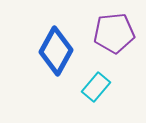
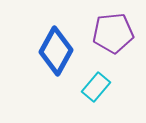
purple pentagon: moved 1 px left
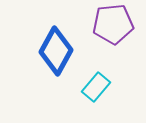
purple pentagon: moved 9 px up
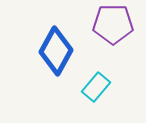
purple pentagon: rotated 6 degrees clockwise
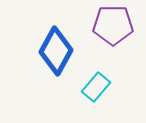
purple pentagon: moved 1 px down
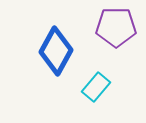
purple pentagon: moved 3 px right, 2 px down
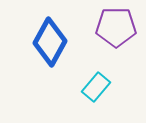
blue diamond: moved 6 px left, 9 px up
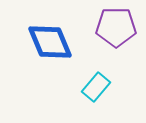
blue diamond: rotated 51 degrees counterclockwise
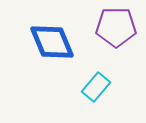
blue diamond: moved 2 px right
